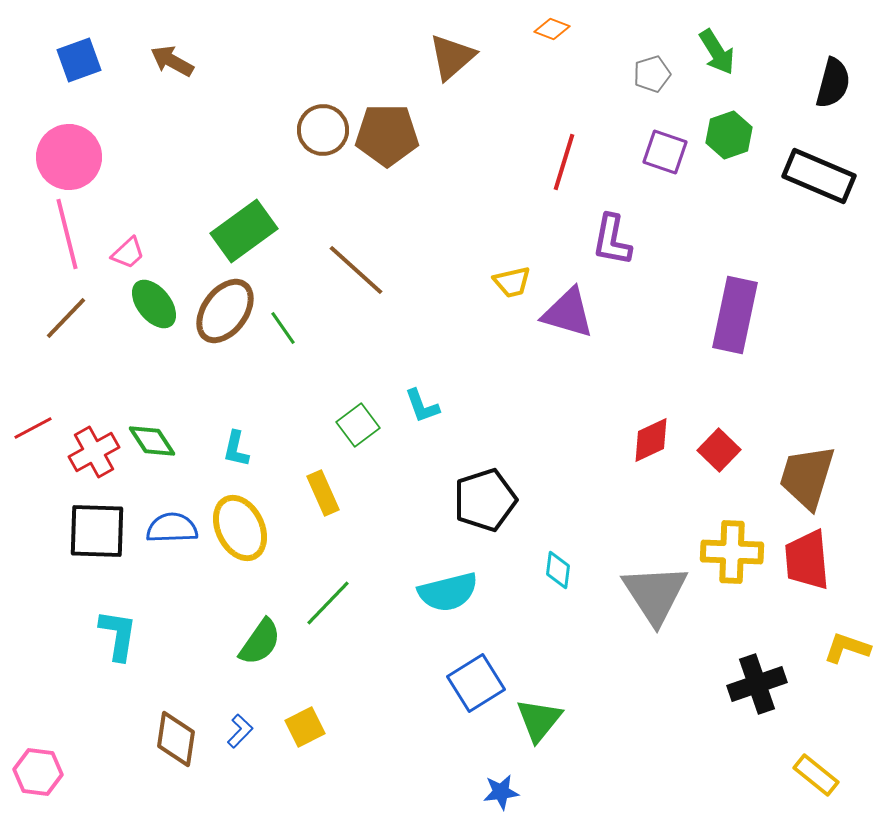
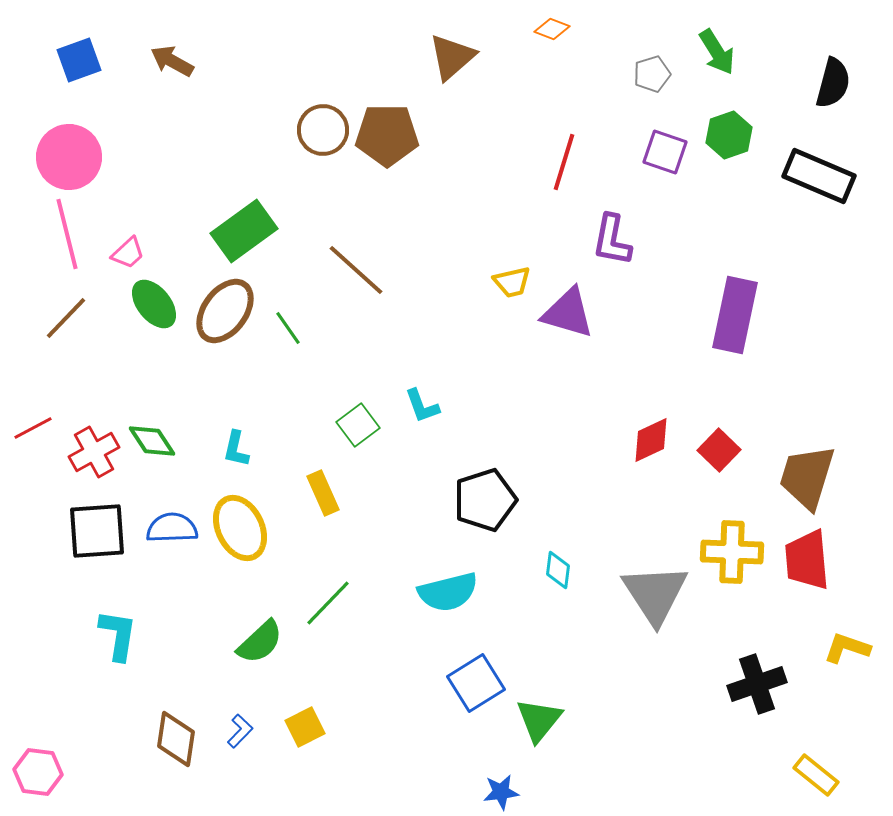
green line at (283, 328): moved 5 px right
black square at (97, 531): rotated 6 degrees counterclockwise
green semicircle at (260, 642): rotated 12 degrees clockwise
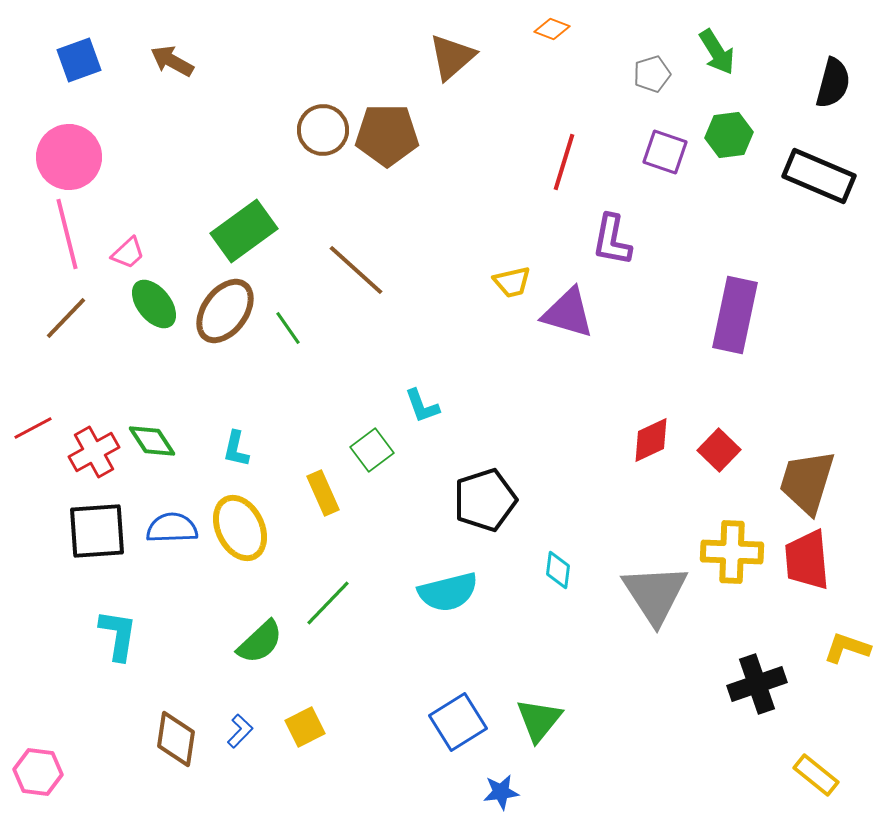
green hexagon at (729, 135): rotated 12 degrees clockwise
green square at (358, 425): moved 14 px right, 25 px down
brown trapezoid at (807, 477): moved 5 px down
blue square at (476, 683): moved 18 px left, 39 px down
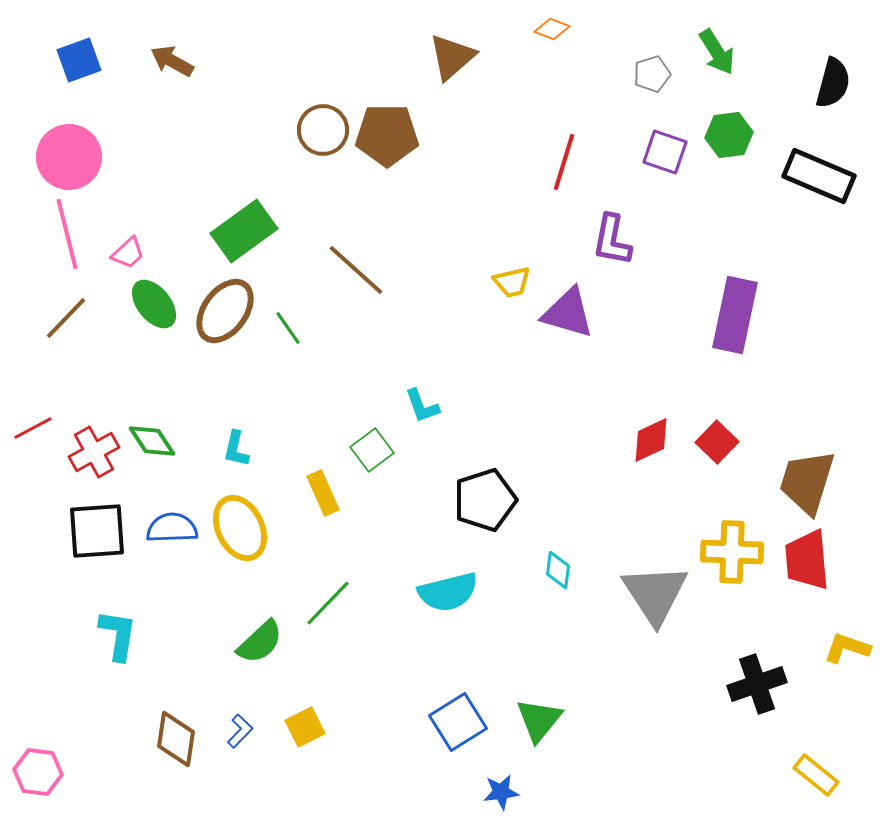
red square at (719, 450): moved 2 px left, 8 px up
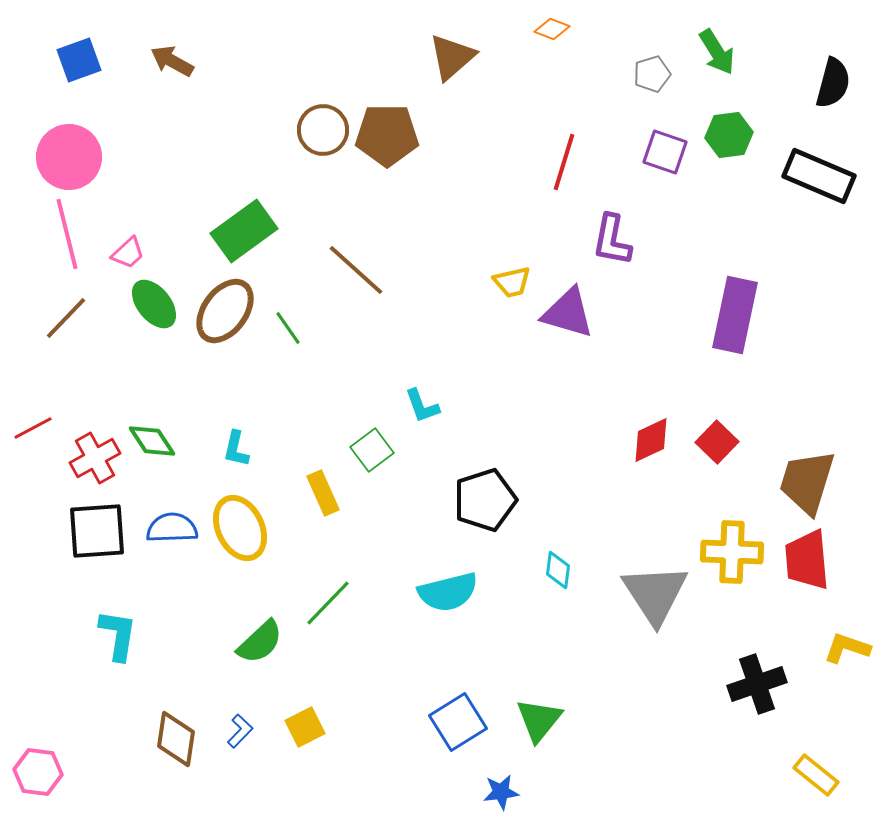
red cross at (94, 452): moved 1 px right, 6 px down
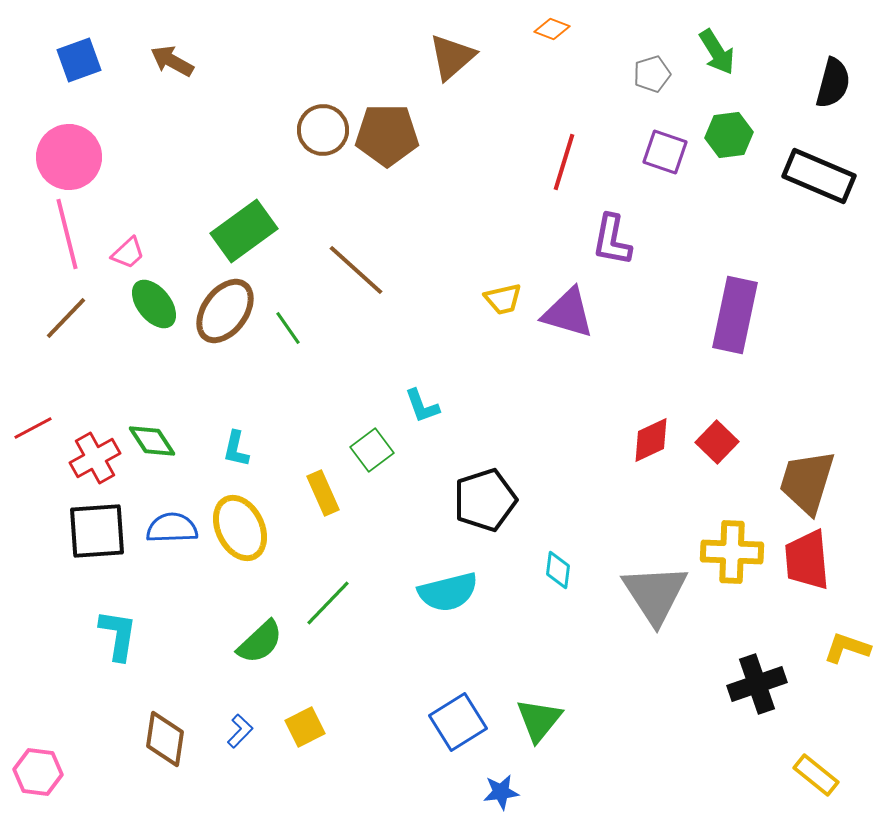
yellow trapezoid at (512, 282): moved 9 px left, 17 px down
brown diamond at (176, 739): moved 11 px left
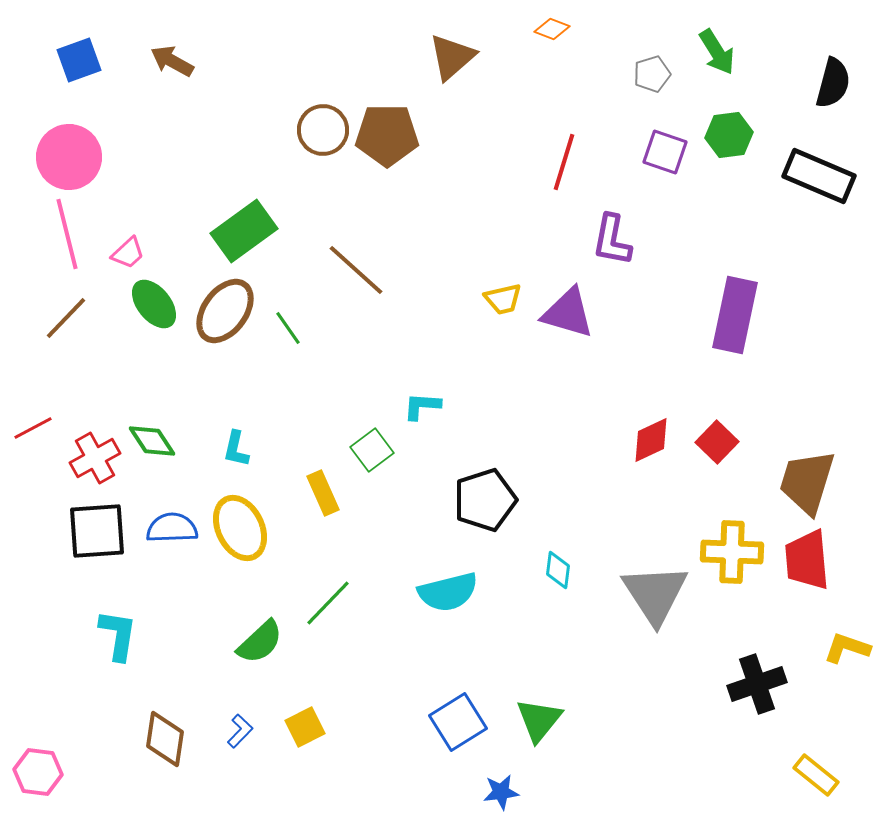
cyan L-shape at (422, 406): rotated 114 degrees clockwise
